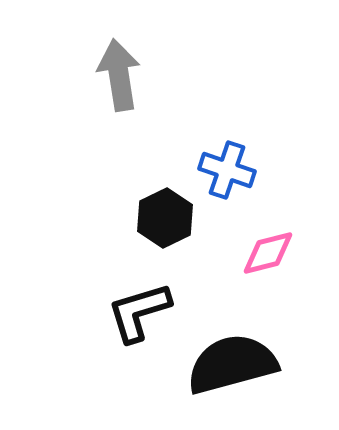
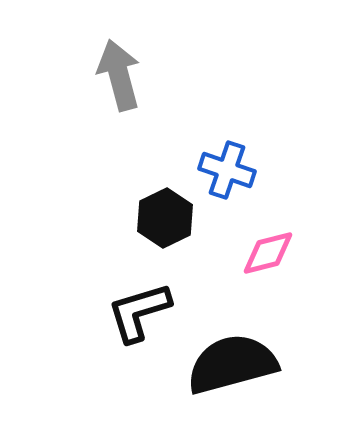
gray arrow: rotated 6 degrees counterclockwise
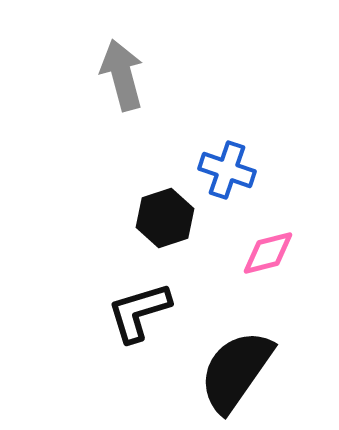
gray arrow: moved 3 px right
black hexagon: rotated 8 degrees clockwise
black semicircle: moved 4 px right, 7 px down; rotated 40 degrees counterclockwise
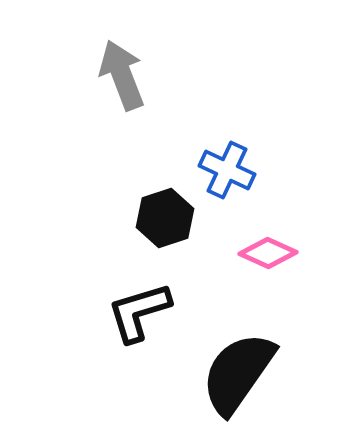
gray arrow: rotated 6 degrees counterclockwise
blue cross: rotated 6 degrees clockwise
pink diamond: rotated 38 degrees clockwise
black semicircle: moved 2 px right, 2 px down
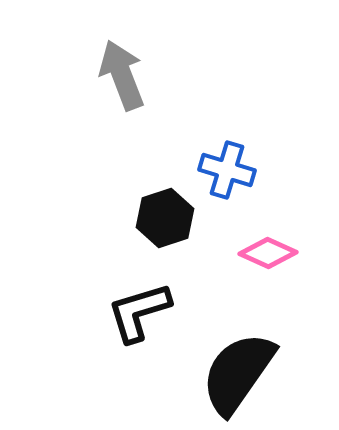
blue cross: rotated 8 degrees counterclockwise
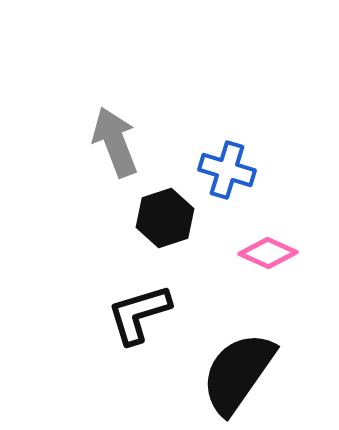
gray arrow: moved 7 px left, 67 px down
black L-shape: moved 2 px down
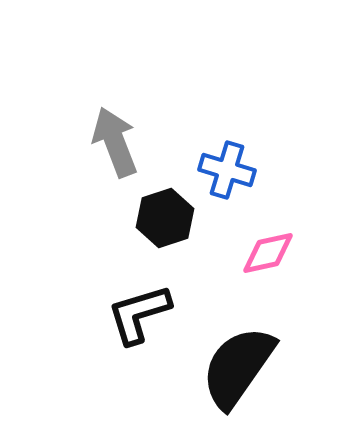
pink diamond: rotated 36 degrees counterclockwise
black semicircle: moved 6 px up
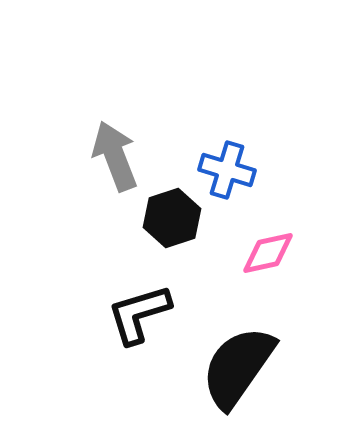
gray arrow: moved 14 px down
black hexagon: moved 7 px right
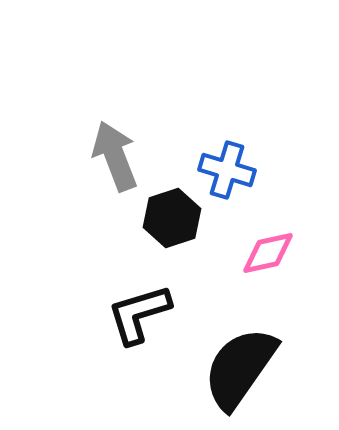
black semicircle: moved 2 px right, 1 px down
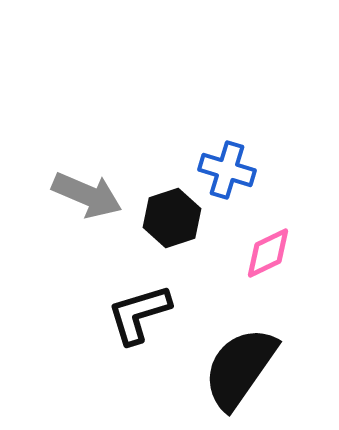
gray arrow: moved 28 px left, 39 px down; rotated 134 degrees clockwise
pink diamond: rotated 14 degrees counterclockwise
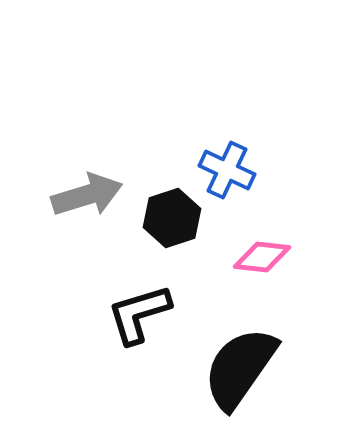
blue cross: rotated 8 degrees clockwise
gray arrow: rotated 40 degrees counterclockwise
pink diamond: moved 6 px left, 4 px down; rotated 32 degrees clockwise
